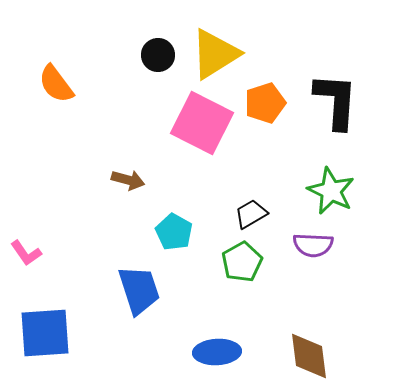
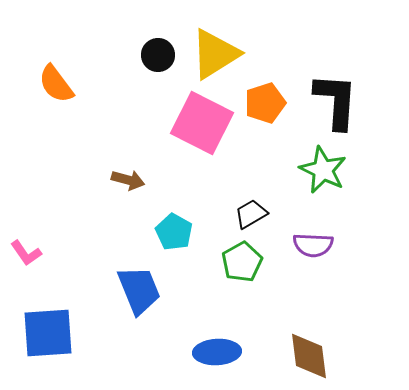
green star: moved 8 px left, 21 px up
blue trapezoid: rotated 4 degrees counterclockwise
blue square: moved 3 px right
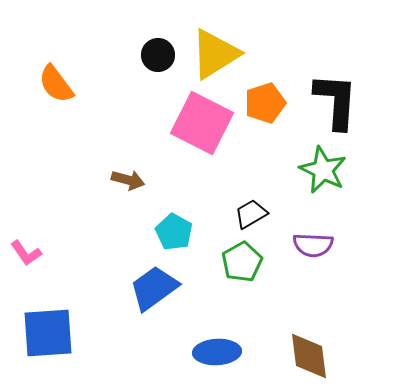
blue trapezoid: moved 15 px right, 2 px up; rotated 104 degrees counterclockwise
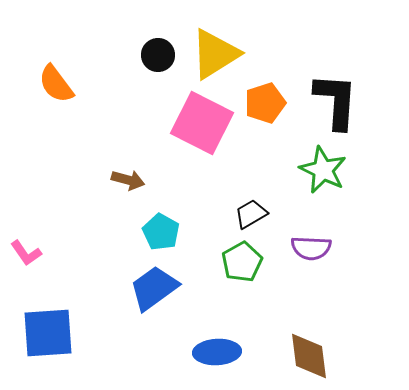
cyan pentagon: moved 13 px left
purple semicircle: moved 2 px left, 3 px down
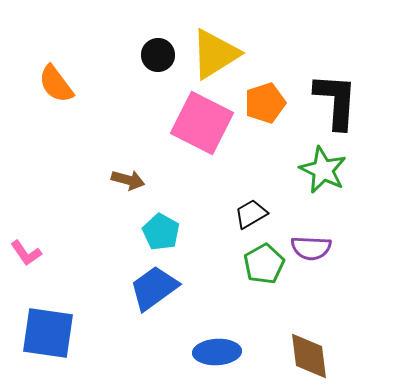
green pentagon: moved 22 px right, 2 px down
blue square: rotated 12 degrees clockwise
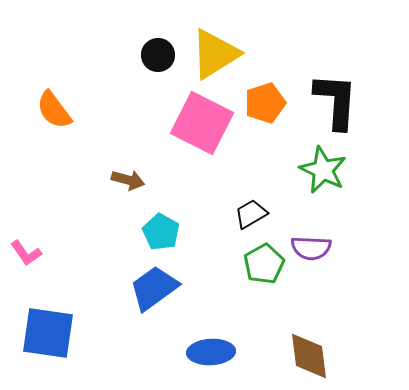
orange semicircle: moved 2 px left, 26 px down
blue ellipse: moved 6 px left
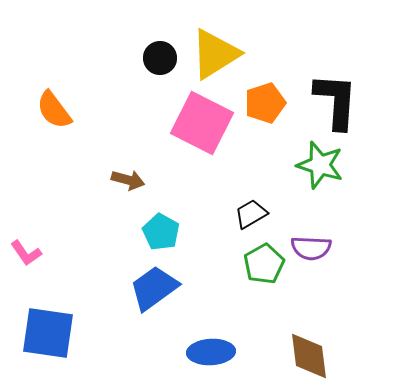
black circle: moved 2 px right, 3 px down
green star: moved 3 px left, 5 px up; rotated 9 degrees counterclockwise
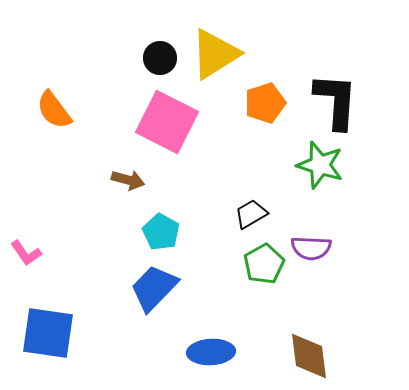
pink square: moved 35 px left, 1 px up
blue trapezoid: rotated 10 degrees counterclockwise
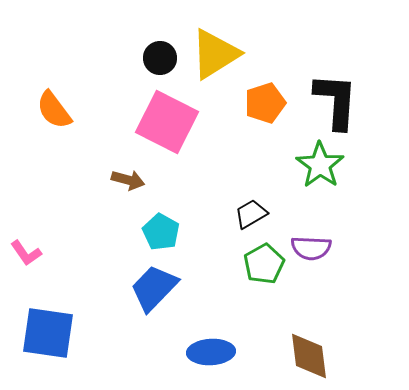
green star: rotated 18 degrees clockwise
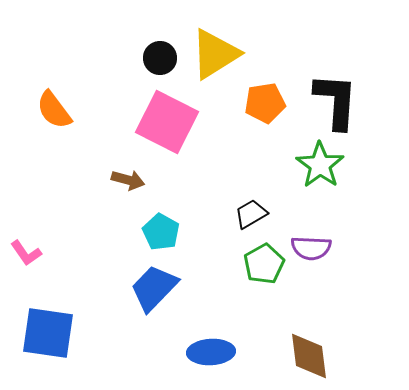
orange pentagon: rotated 9 degrees clockwise
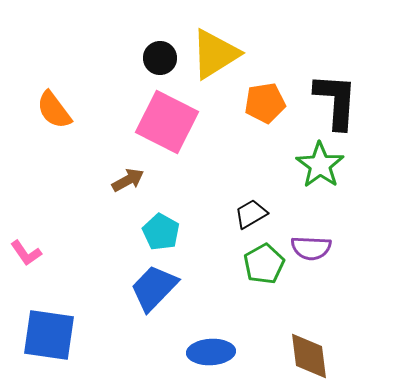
brown arrow: rotated 44 degrees counterclockwise
blue square: moved 1 px right, 2 px down
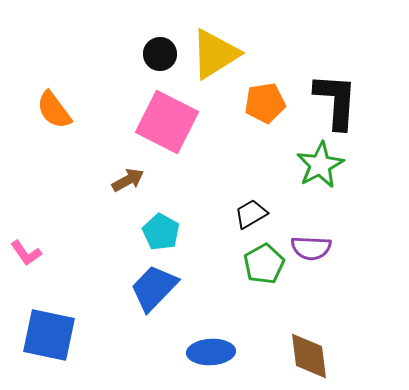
black circle: moved 4 px up
green star: rotated 9 degrees clockwise
blue square: rotated 4 degrees clockwise
